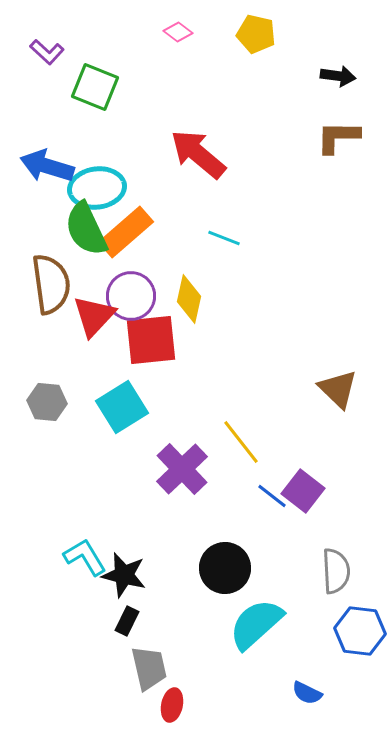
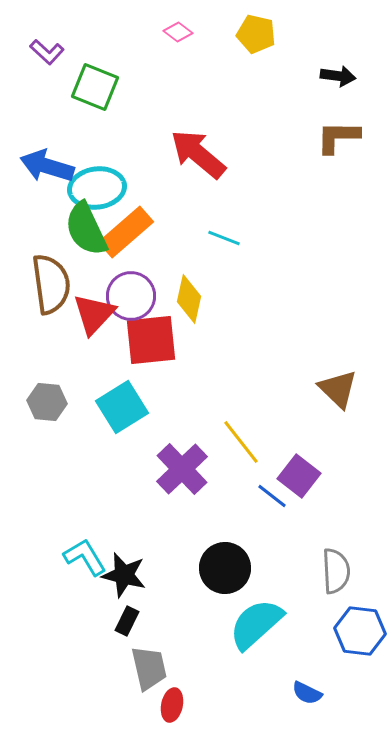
red triangle: moved 2 px up
purple square: moved 4 px left, 15 px up
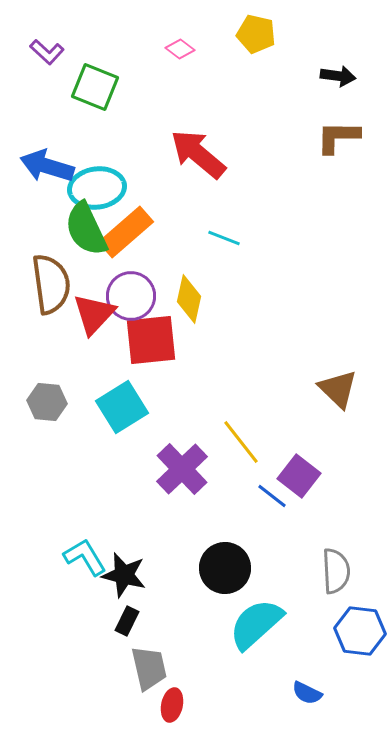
pink diamond: moved 2 px right, 17 px down
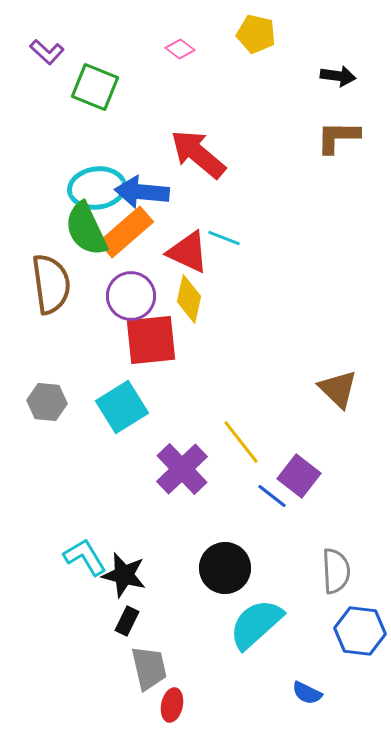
blue arrow: moved 95 px right, 26 px down; rotated 12 degrees counterclockwise
red triangle: moved 94 px right, 62 px up; rotated 48 degrees counterclockwise
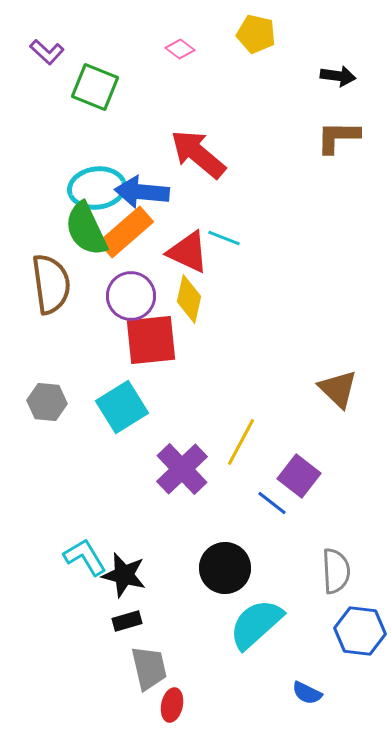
yellow line: rotated 66 degrees clockwise
blue line: moved 7 px down
black rectangle: rotated 48 degrees clockwise
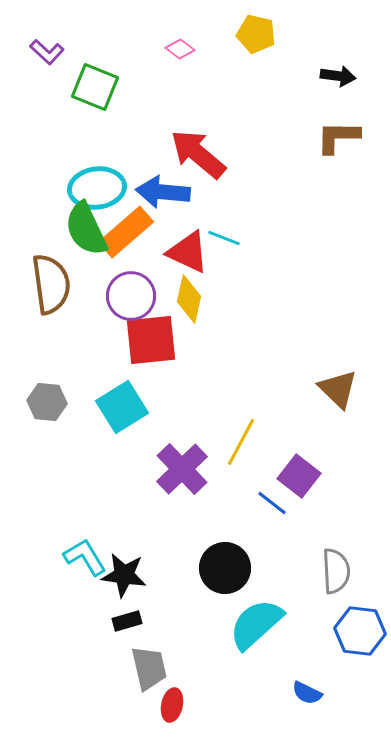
blue arrow: moved 21 px right
black star: rotated 6 degrees counterclockwise
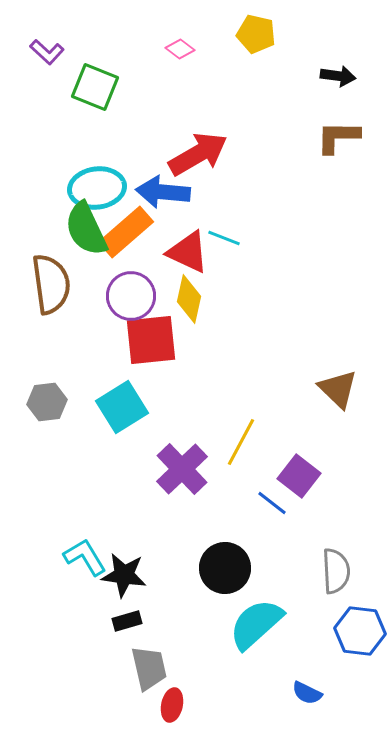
red arrow: rotated 110 degrees clockwise
gray hexagon: rotated 12 degrees counterclockwise
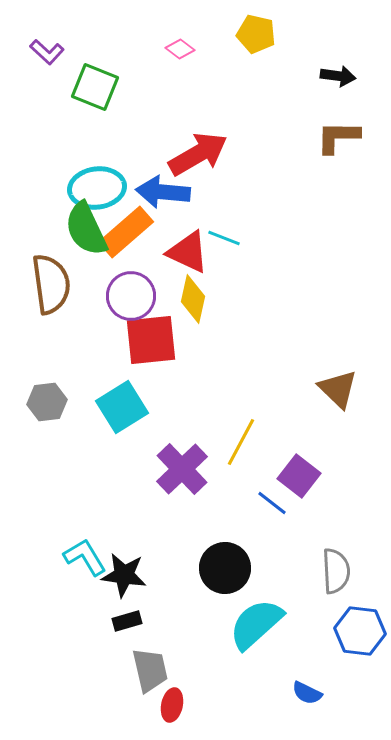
yellow diamond: moved 4 px right
gray trapezoid: moved 1 px right, 2 px down
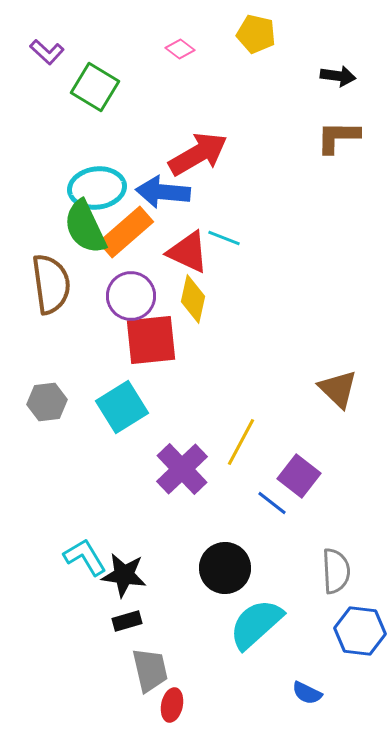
green square: rotated 9 degrees clockwise
green semicircle: moved 1 px left, 2 px up
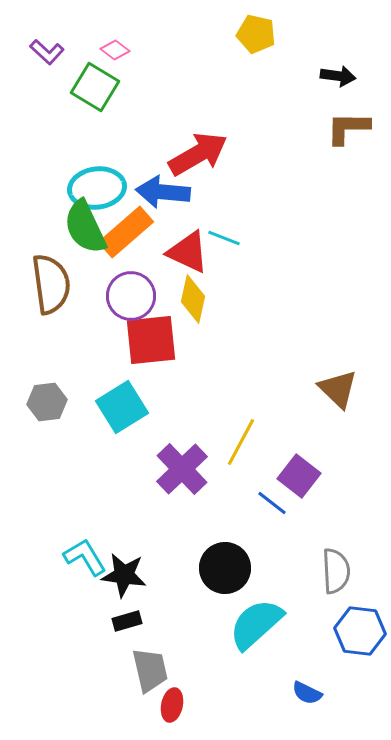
pink diamond: moved 65 px left, 1 px down
brown L-shape: moved 10 px right, 9 px up
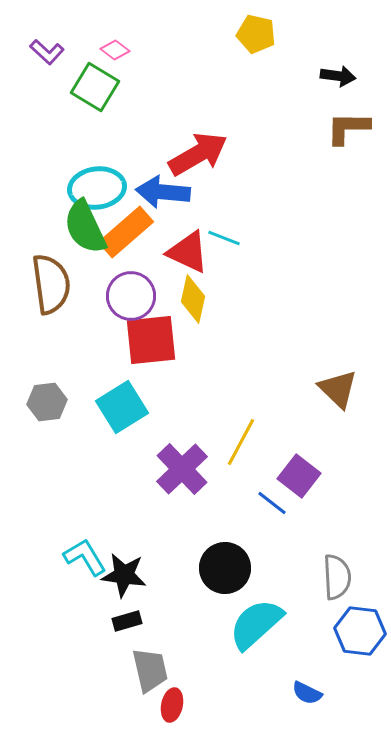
gray semicircle: moved 1 px right, 6 px down
